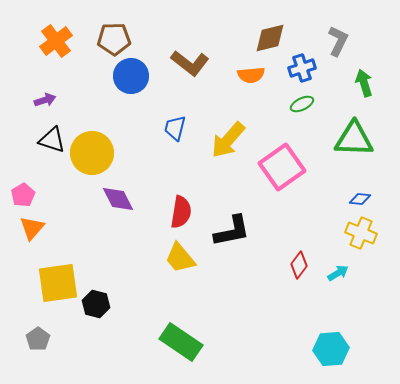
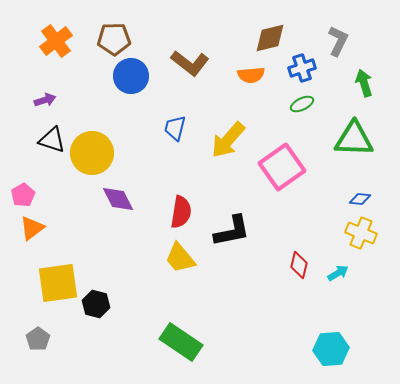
orange triangle: rotated 12 degrees clockwise
red diamond: rotated 24 degrees counterclockwise
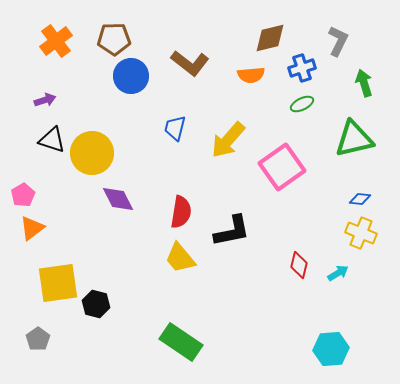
green triangle: rotated 15 degrees counterclockwise
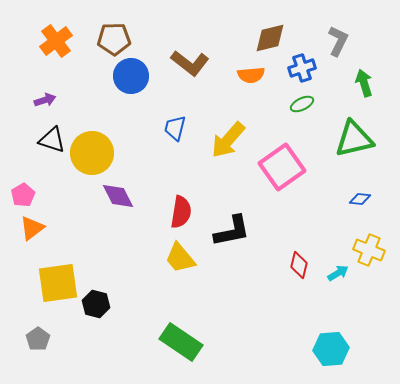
purple diamond: moved 3 px up
yellow cross: moved 8 px right, 17 px down
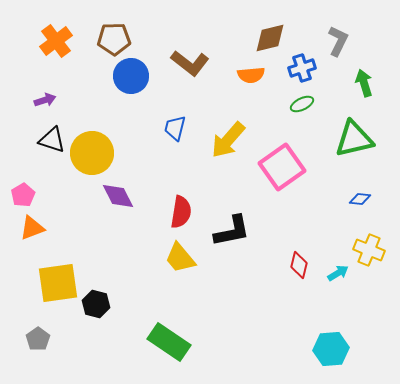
orange triangle: rotated 16 degrees clockwise
green rectangle: moved 12 px left
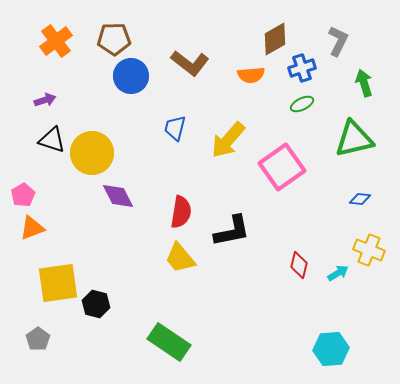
brown diamond: moved 5 px right, 1 px down; rotated 16 degrees counterclockwise
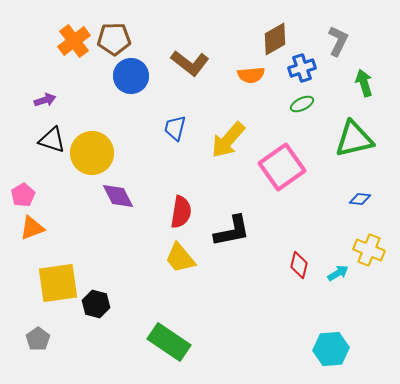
orange cross: moved 18 px right
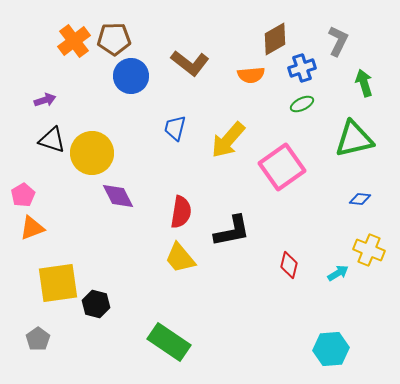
red diamond: moved 10 px left
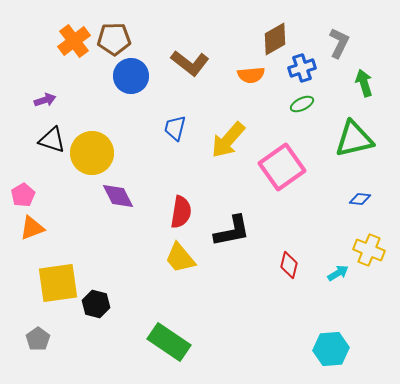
gray L-shape: moved 1 px right, 2 px down
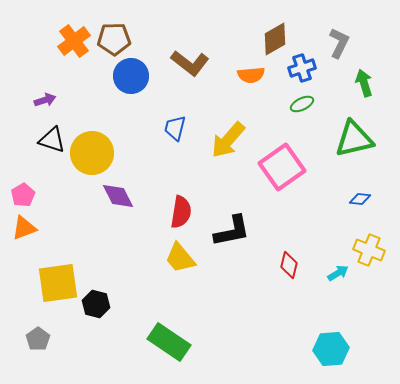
orange triangle: moved 8 px left
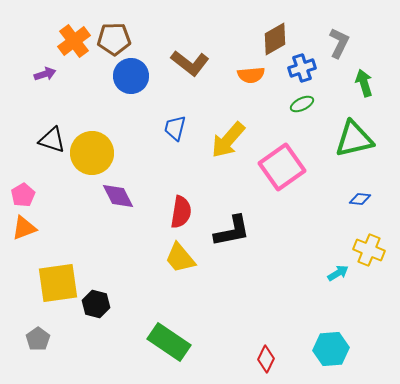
purple arrow: moved 26 px up
red diamond: moved 23 px left, 94 px down; rotated 12 degrees clockwise
